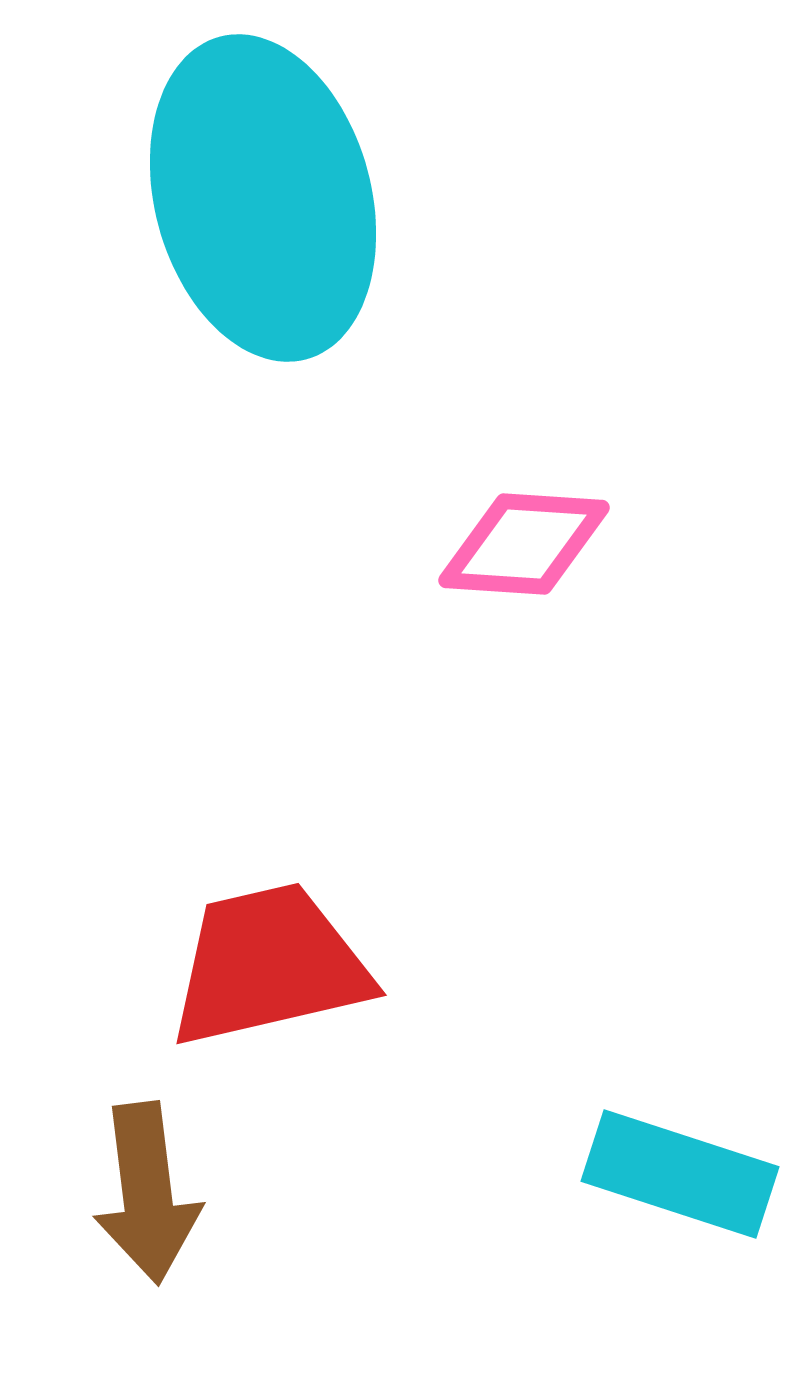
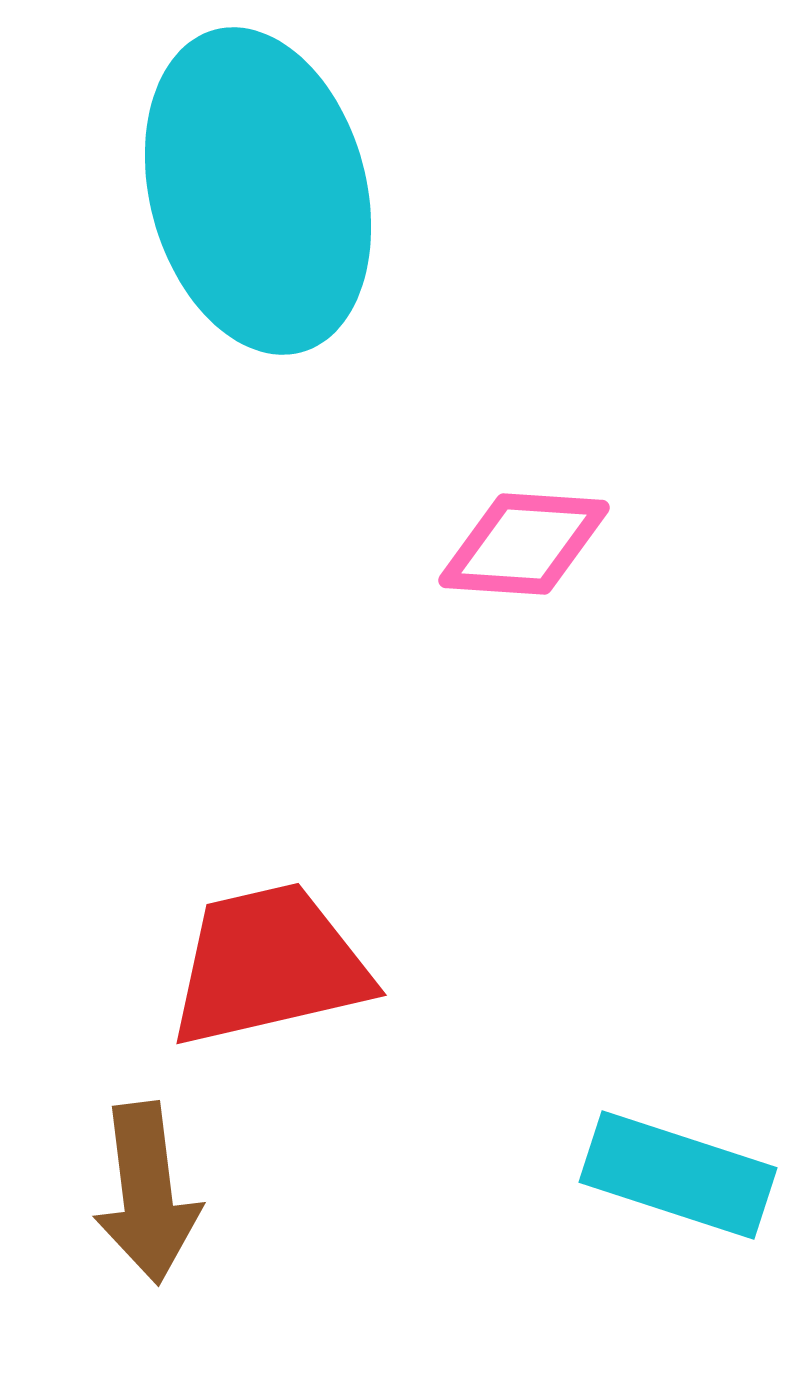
cyan ellipse: moved 5 px left, 7 px up
cyan rectangle: moved 2 px left, 1 px down
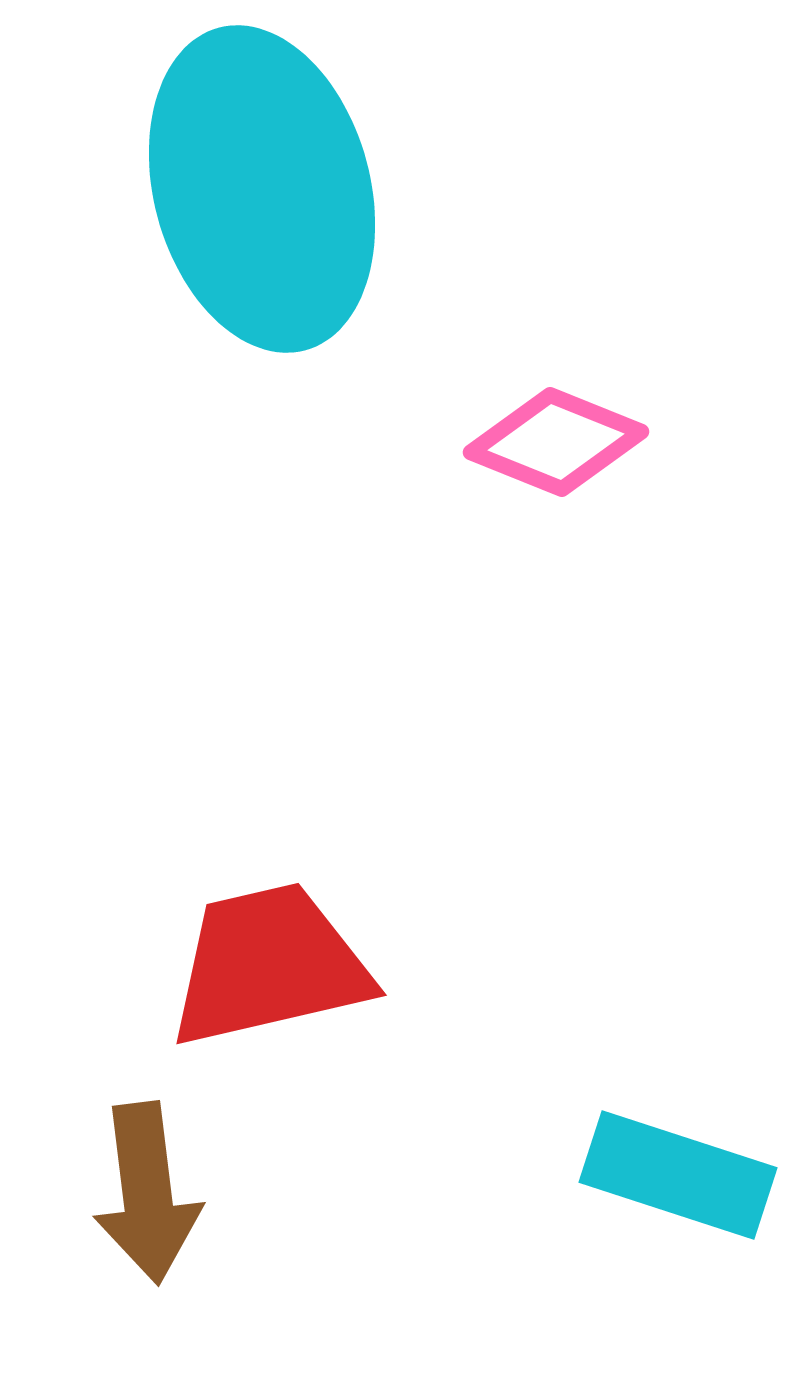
cyan ellipse: moved 4 px right, 2 px up
pink diamond: moved 32 px right, 102 px up; rotated 18 degrees clockwise
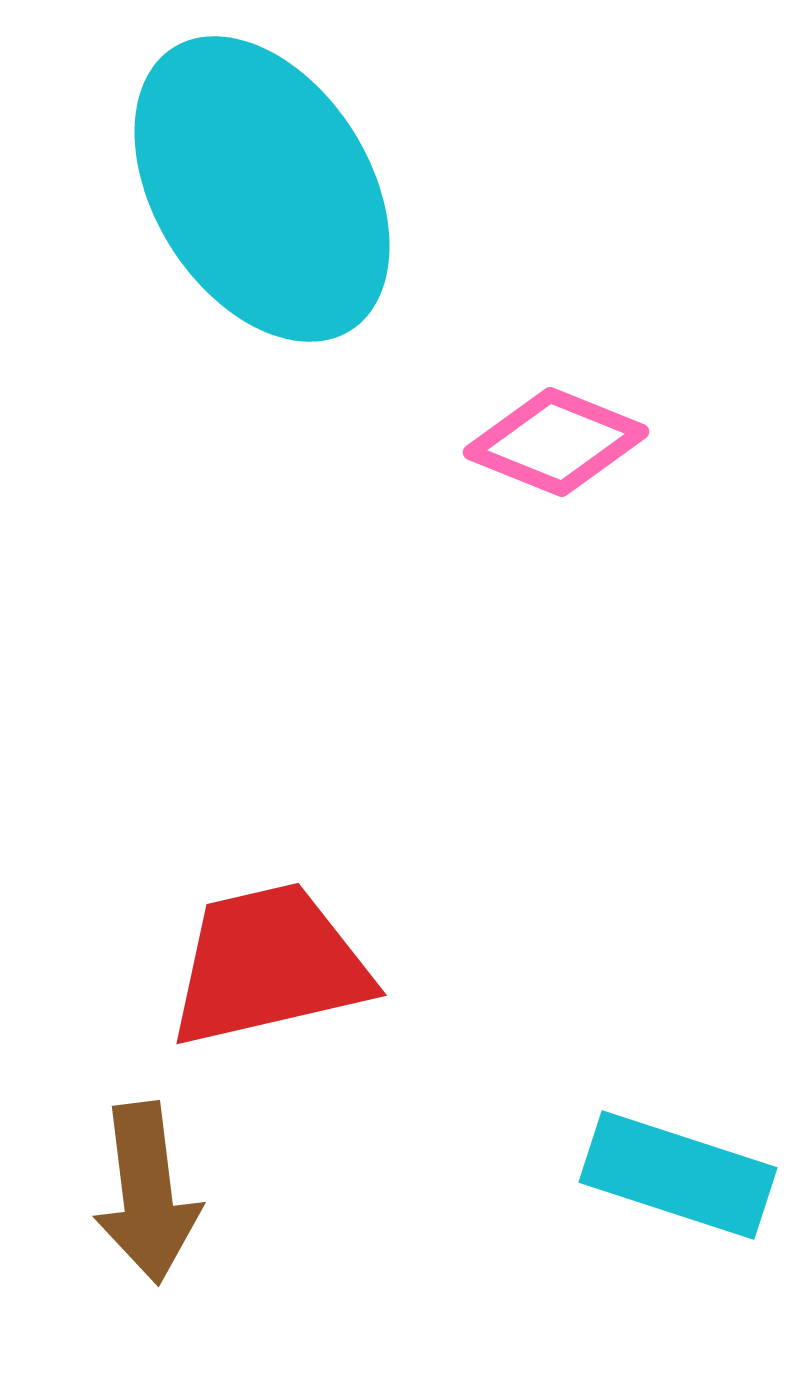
cyan ellipse: rotated 17 degrees counterclockwise
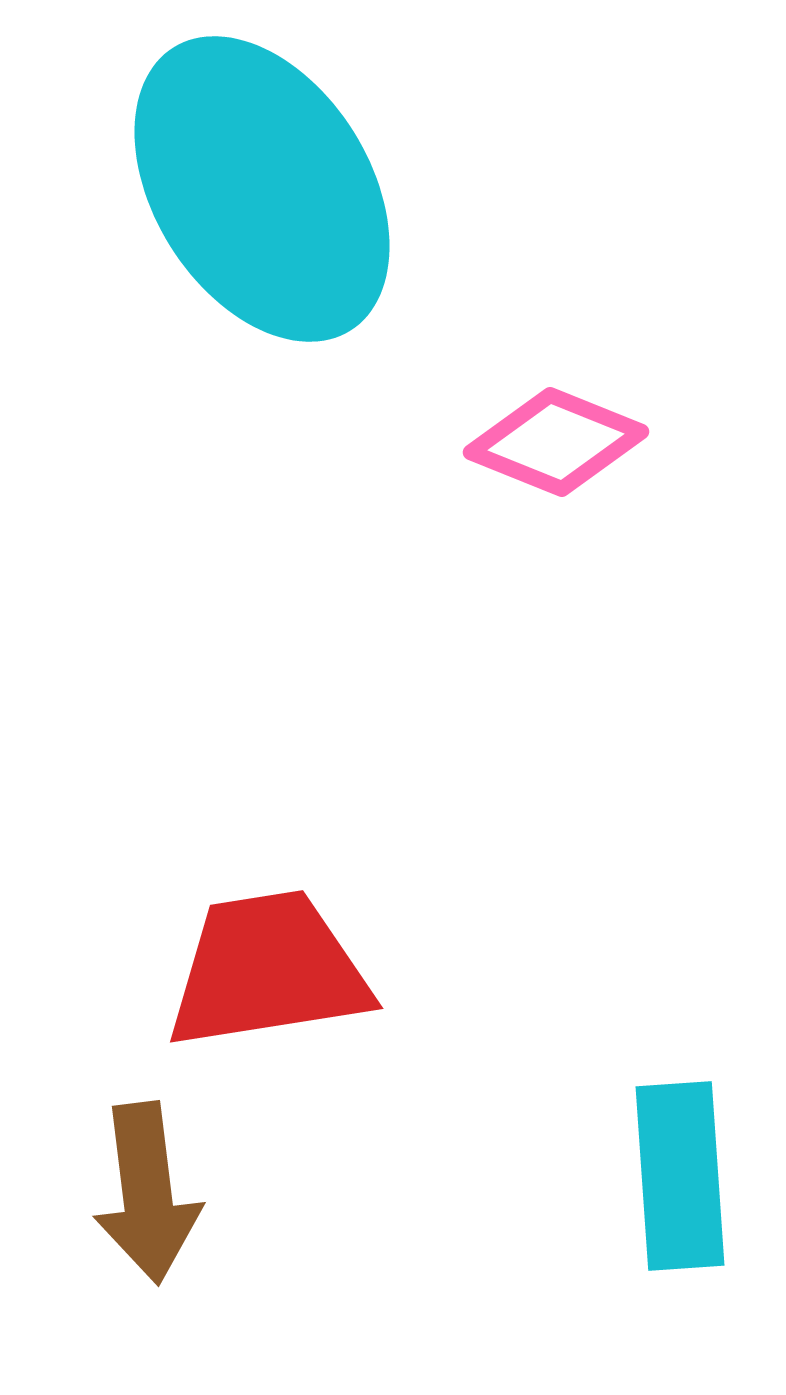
red trapezoid: moved 1 px left, 5 px down; rotated 4 degrees clockwise
cyan rectangle: moved 2 px right, 1 px down; rotated 68 degrees clockwise
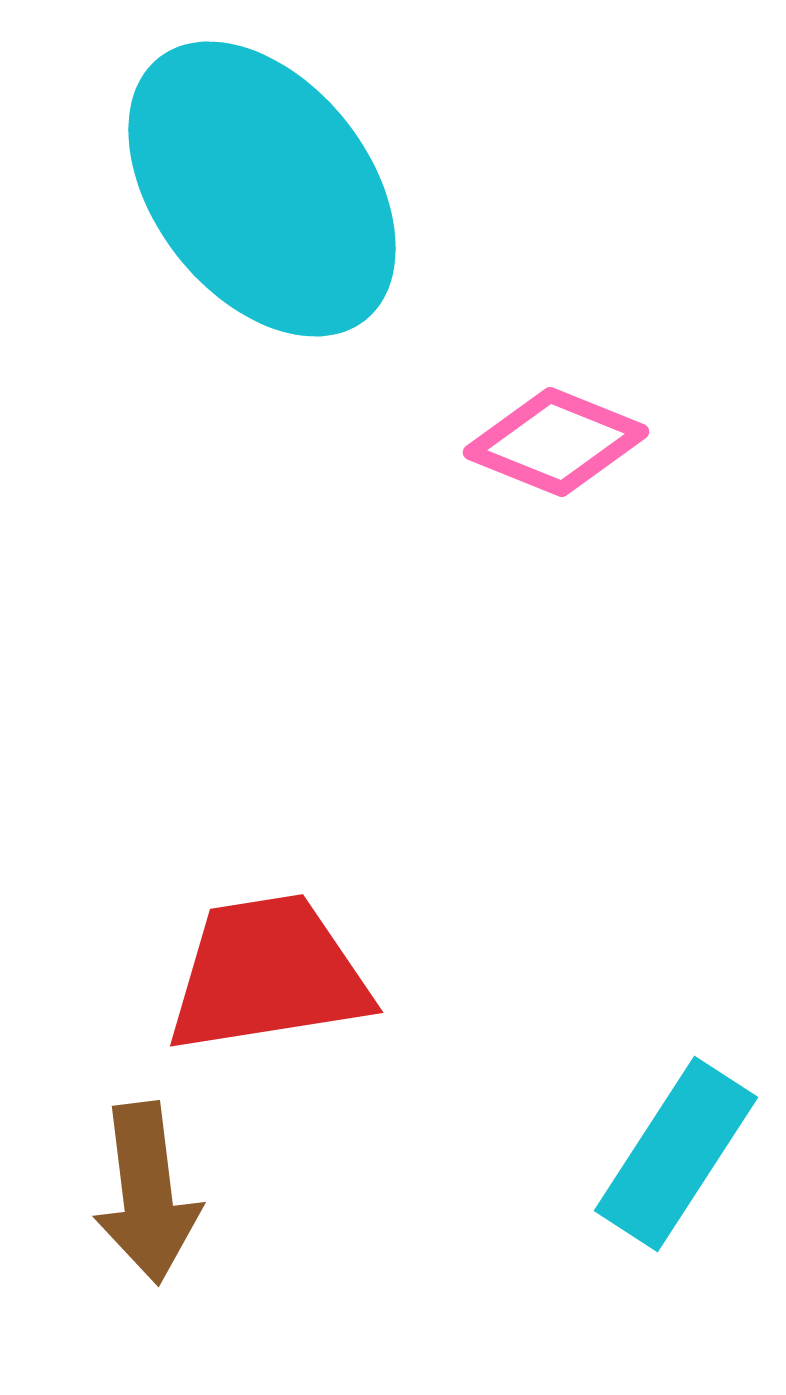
cyan ellipse: rotated 6 degrees counterclockwise
red trapezoid: moved 4 px down
cyan rectangle: moved 4 px left, 22 px up; rotated 37 degrees clockwise
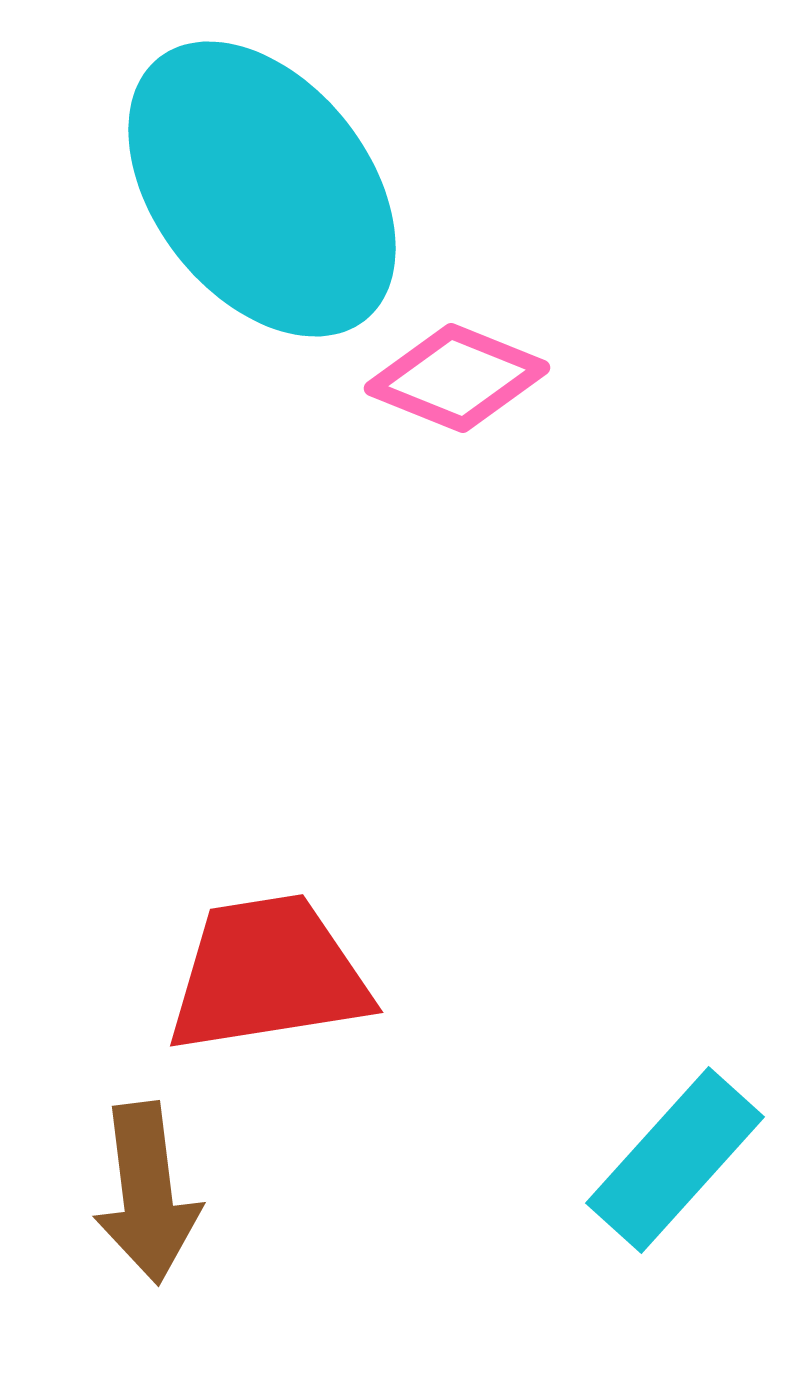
pink diamond: moved 99 px left, 64 px up
cyan rectangle: moved 1 px left, 6 px down; rotated 9 degrees clockwise
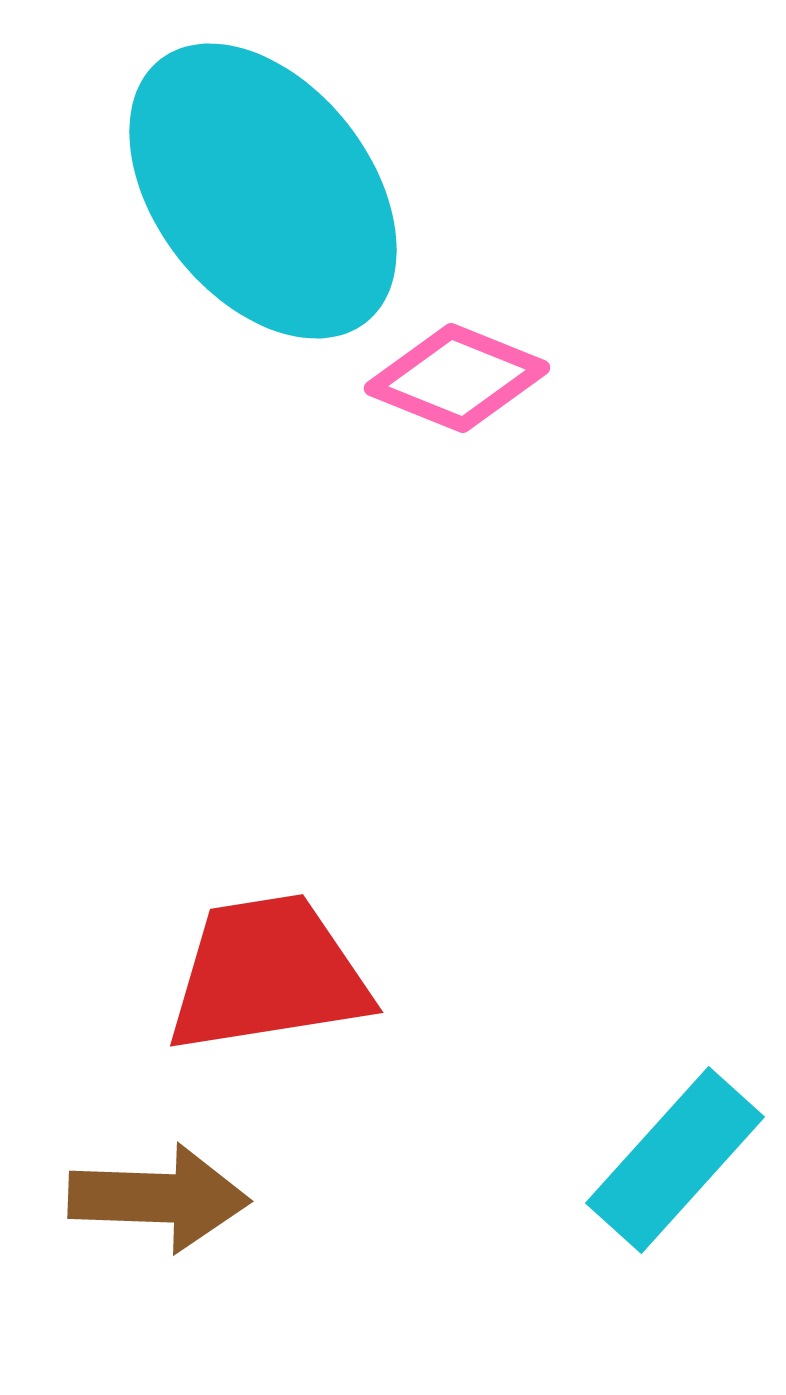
cyan ellipse: moved 1 px right, 2 px down
brown arrow: moved 12 px right, 5 px down; rotated 81 degrees counterclockwise
